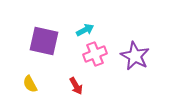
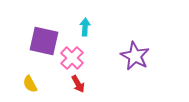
cyan arrow: moved 3 px up; rotated 60 degrees counterclockwise
pink cross: moved 23 px left, 4 px down; rotated 25 degrees counterclockwise
red arrow: moved 2 px right, 2 px up
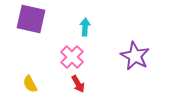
purple square: moved 13 px left, 22 px up
pink cross: moved 1 px up
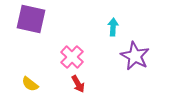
cyan arrow: moved 28 px right
yellow semicircle: rotated 24 degrees counterclockwise
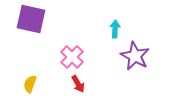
cyan arrow: moved 2 px right, 2 px down
yellow semicircle: rotated 72 degrees clockwise
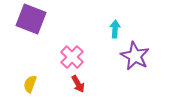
purple square: rotated 8 degrees clockwise
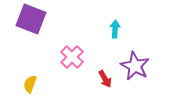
purple star: moved 10 px down
red arrow: moved 27 px right, 5 px up
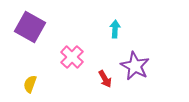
purple square: moved 1 px left, 8 px down; rotated 8 degrees clockwise
